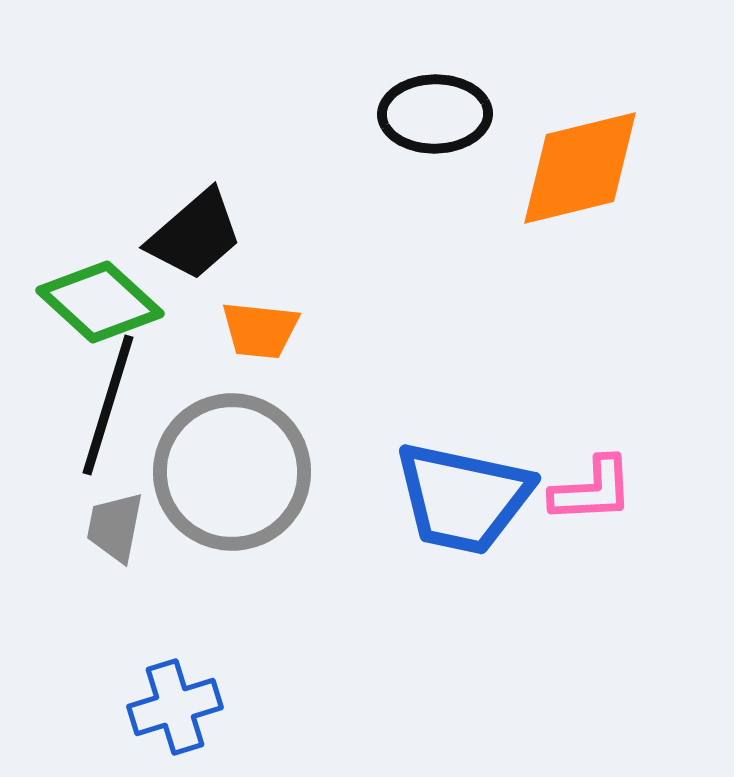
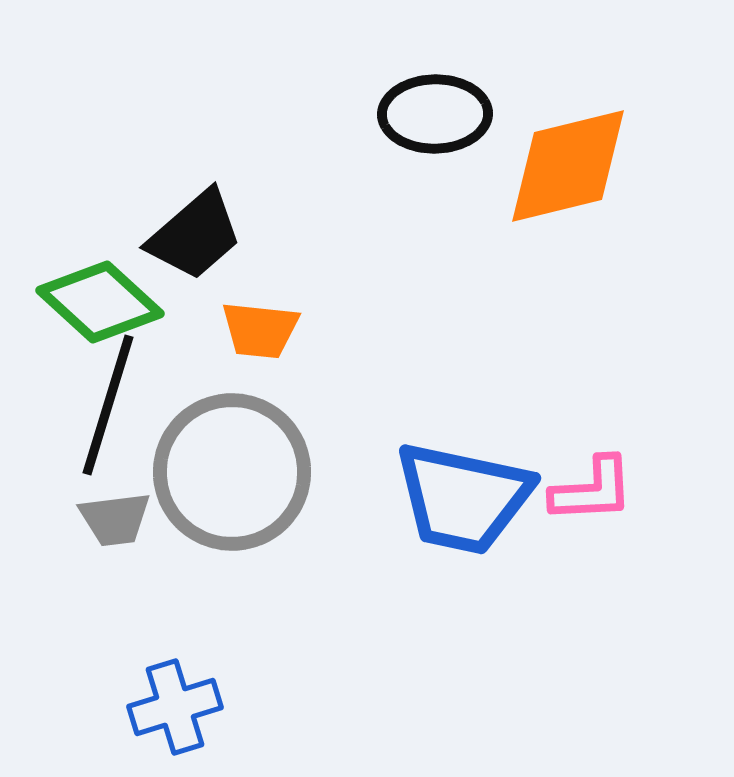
orange diamond: moved 12 px left, 2 px up
gray trapezoid: moved 8 px up; rotated 108 degrees counterclockwise
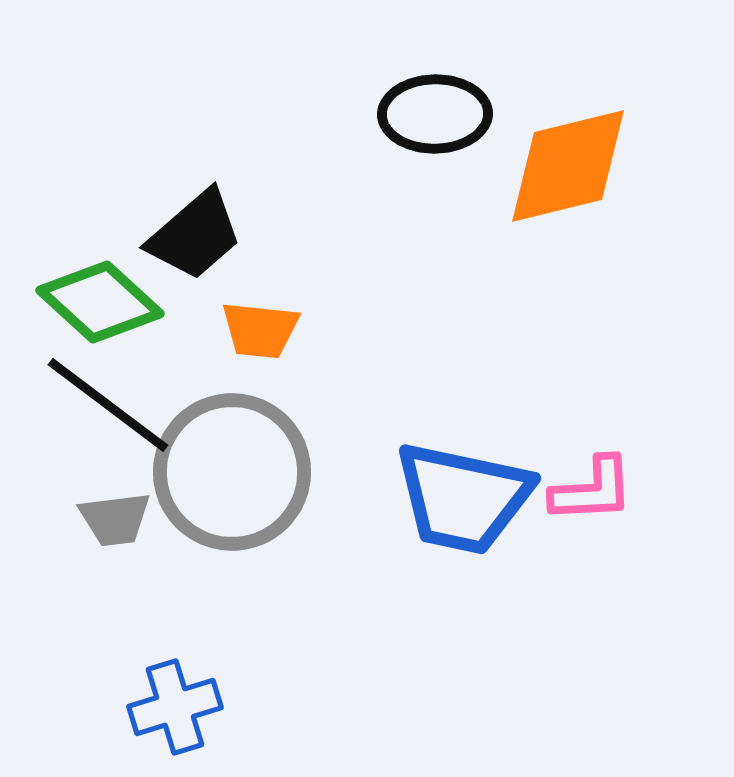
black line: rotated 70 degrees counterclockwise
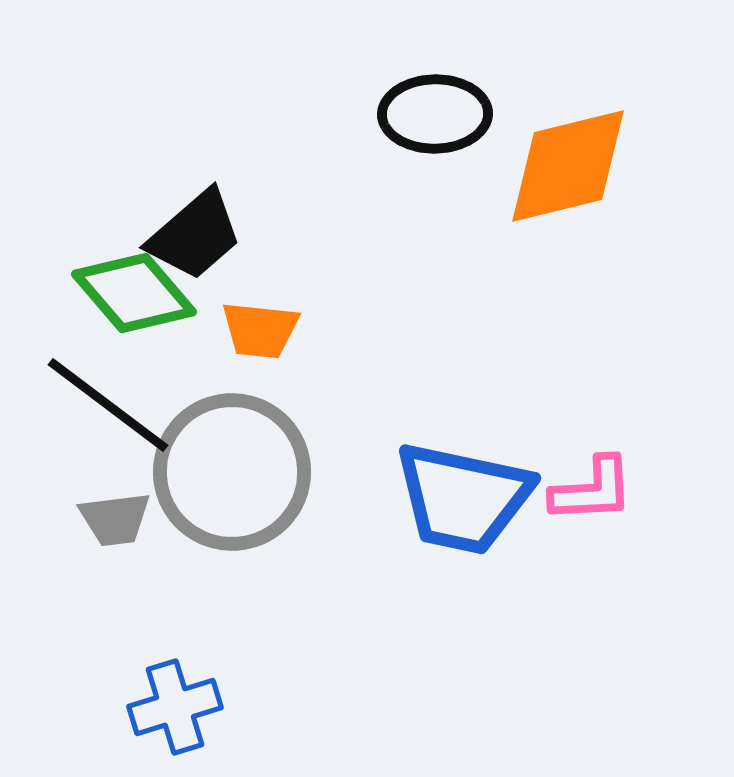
green diamond: moved 34 px right, 9 px up; rotated 7 degrees clockwise
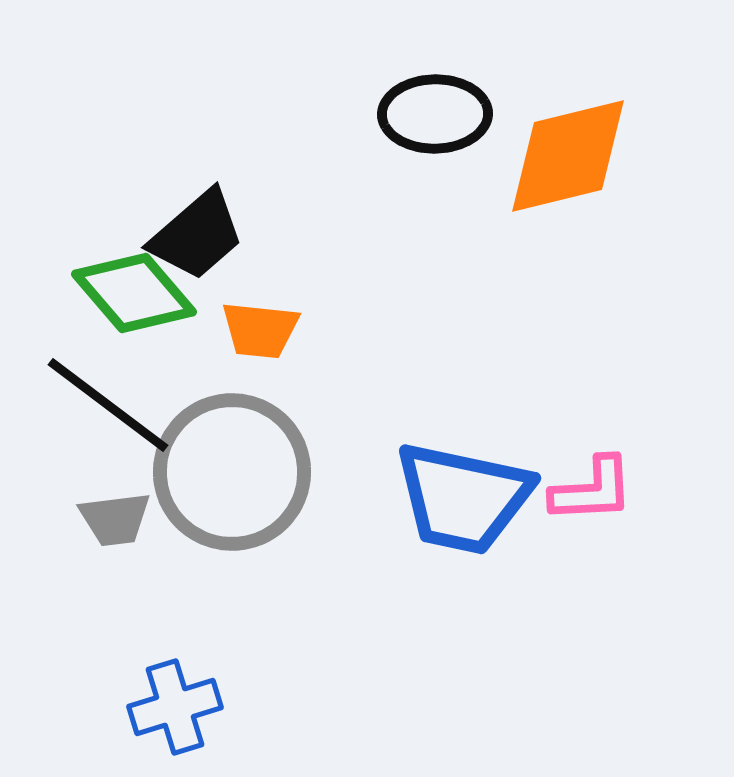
orange diamond: moved 10 px up
black trapezoid: moved 2 px right
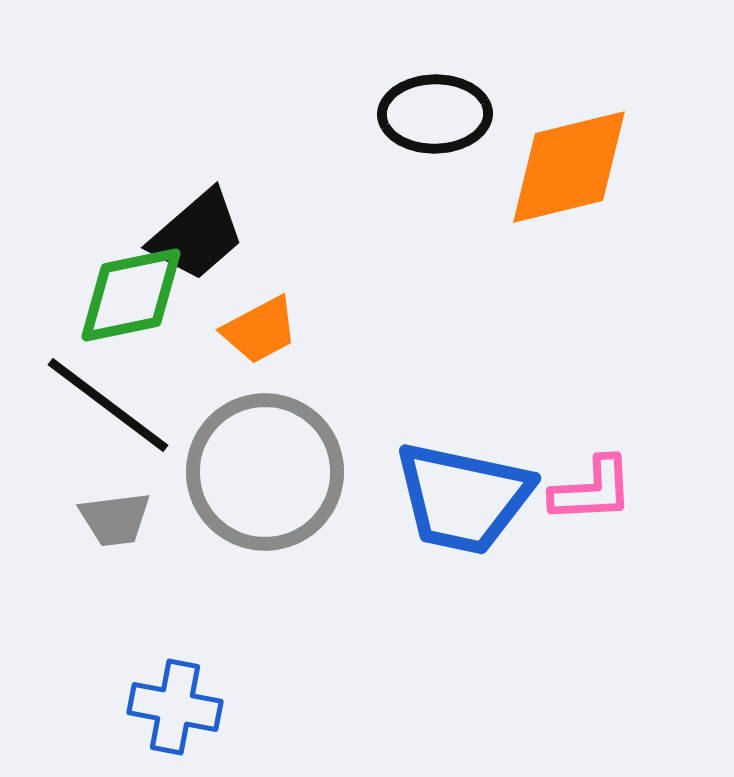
orange diamond: moved 1 px right, 11 px down
green diamond: moved 3 px left, 2 px down; rotated 61 degrees counterclockwise
orange trapezoid: rotated 34 degrees counterclockwise
gray circle: moved 33 px right
blue cross: rotated 28 degrees clockwise
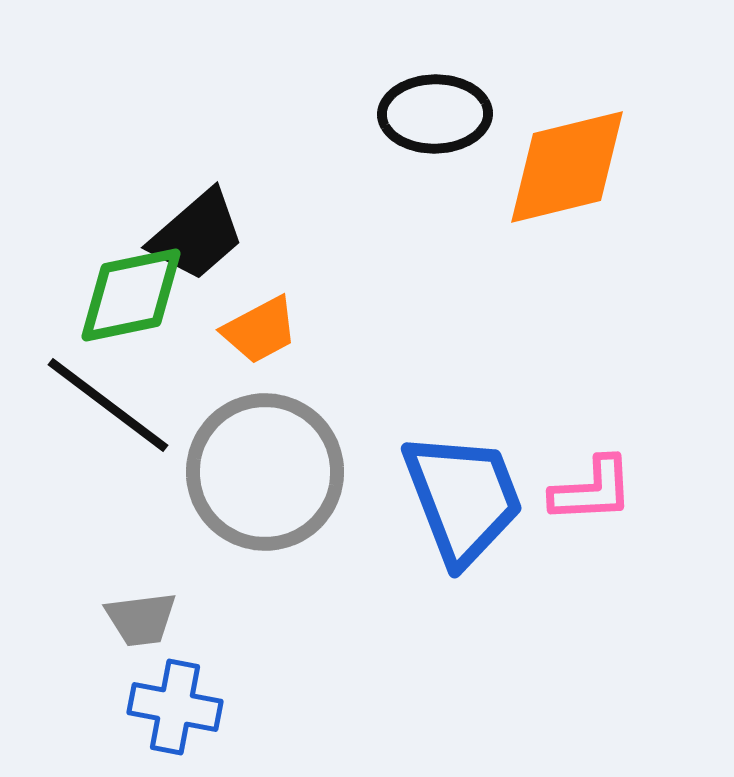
orange diamond: moved 2 px left
blue trapezoid: rotated 123 degrees counterclockwise
gray trapezoid: moved 26 px right, 100 px down
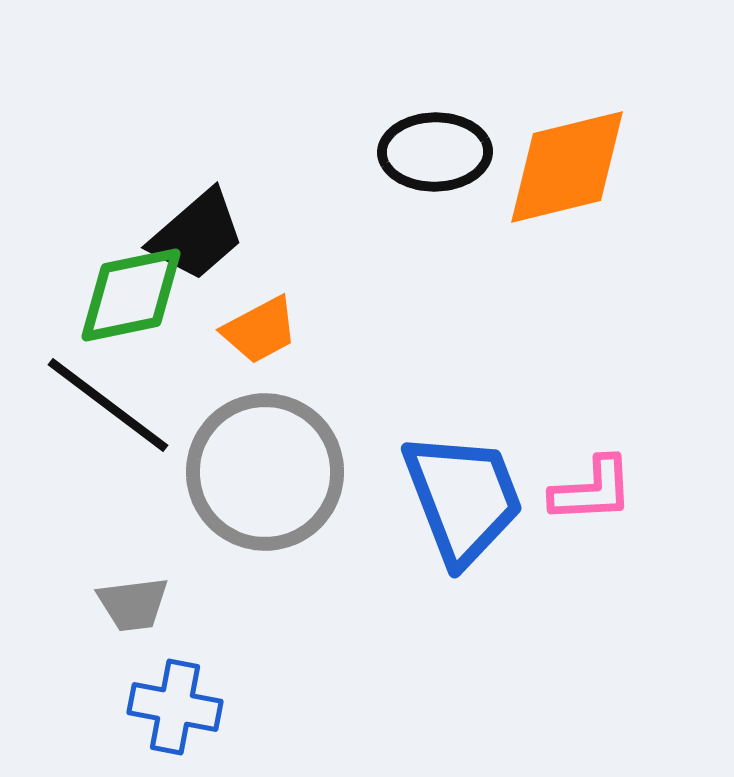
black ellipse: moved 38 px down
gray trapezoid: moved 8 px left, 15 px up
